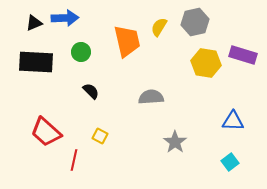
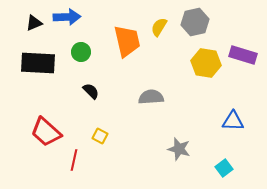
blue arrow: moved 2 px right, 1 px up
black rectangle: moved 2 px right, 1 px down
gray star: moved 4 px right, 7 px down; rotated 20 degrees counterclockwise
cyan square: moved 6 px left, 6 px down
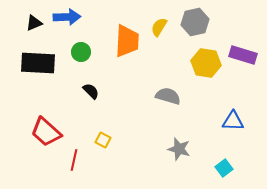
orange trapezoid: rotated 16 degrees clockwise
gray semicircle: moved 17 px right, 1 px up; rotated 20 degrees clockwise
yellow square: moved 3 px right, 4 px down
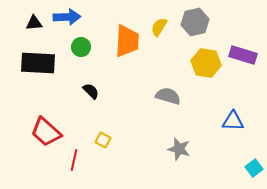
black triangle: rotated 18 degrees clockwise
green circle: moved 5 px up
cyan square: moved 30 px right
